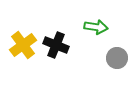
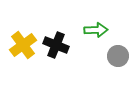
green arrow: moved 3 px down; rotated 10 degrees counterclockwise
gray circle: moved 1 px right, 2 px up
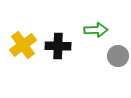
black cross: moved 2 px right, 1 px down; rotated 20 degrees counterclockwise
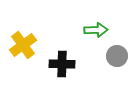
black cross: moved 4 px right, 18 px down
gray circle: moved 1 px left
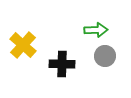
yellow cross: rotated 12 degrees counterclockwise
gray circle: moved 12 px left
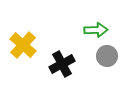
gray circle: moved 2 px right
black cross: rotated 30 degrees counterclockwise
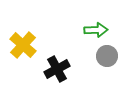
black cross: moved 5 px left, 5 px down
